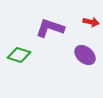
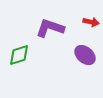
green diamond: rotated 35 degrees counterclockwise
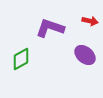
red arrow: moved 1 px left, 1 px up
green diamond: moved 2 px right, 4 px down; rotated 10 degrees counterclockwise
